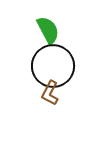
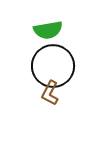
green semicircle: rotated 108 degrees clockwise
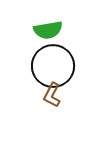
brown L-shape: moved 2 px right, 2 px down
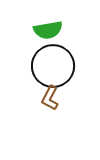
brown L-shape: moved 2 px left, 3 px down
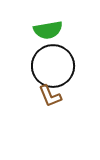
brown L-shape: moved 2 px up; rotated 50 degrees counterclockwise
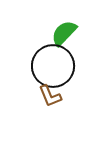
green semicircle: moved 16 px right, 3 px down; rotated 144 degrees clockwise
